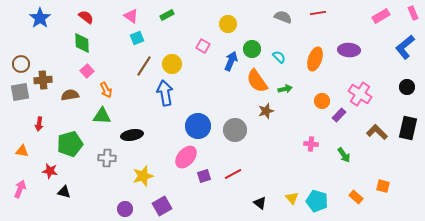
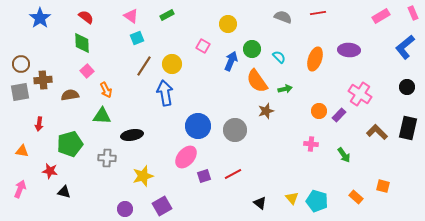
orange circle at (322, 101): moved 3 px left, 10 px down
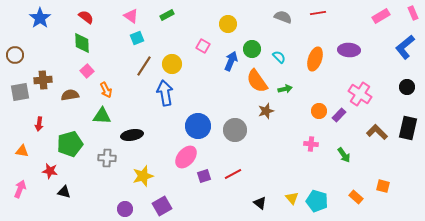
brown circle at (21, 64): moved 6 px left, 9 px up
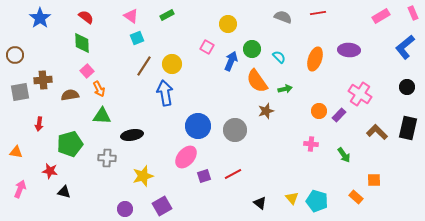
pink square at (203, 46): moved 4 px right, 1 px down
orange arrow at (106, 90): moved 7 px left, 1 px up
orange triangle at (22, 151): moved 6 px left, 1 px down
orange square at (383, 186): moved 9 px left, 6 px up; rotated 16 degrees counterclockwise
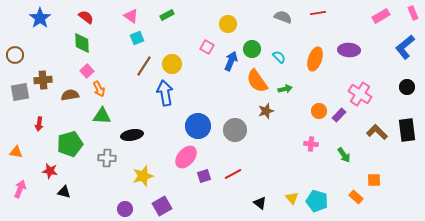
black rectangle at (408, 128): moved 1 px left, 2 px down; rotated 20 degrees counterclockwise
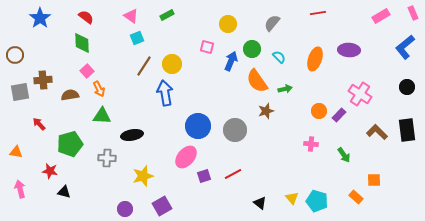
gray semicircle at (283, 17): moved 11 px left, 6 px down; rotated 72 degrees counterclockwise
pink square at (207, 47): rotated 16 degrees counterclockwise
red arrow at (39, 124): rotated 128 degrees clockwise
pink arrow at (20, 189): rotated 36 degrees counterclockwise
